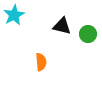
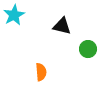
green circle: moved 15 px down
orange semicircle: moved 10 px down
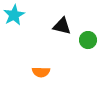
green circle: moved 9 px up
orange semicircle: rotated 96 degrees clockwise
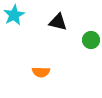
black triangle: moved 4 px left, 4 px up
green circle: moved 3 px right
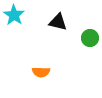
cyan star: rotated 10 degrees counterclockwise
green circle: moved 1 px left, 2 px up
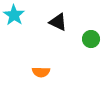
black triangle: rotated 12 degrees clockwise
green circle: moved 1 px right, 1 px down
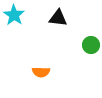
black triangle: moved 4 px up; rotated 18 degrees counterclockwise
green circle: moved 6 px down
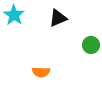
black triangle: rotated 30 degrees counterclockwise
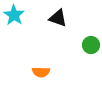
black triangle: rotated 42 degrees clockwise
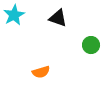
cyan star: rotated 10 degrees clockwise
orange semicircle: rotated 18 degrees counterclockwise
